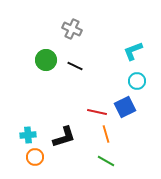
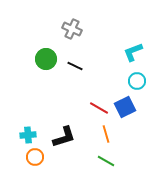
cyan L-shape: moved 1 px down
green circle: moved 1 px up
red line: moved 2 px right, 4 px up; rotated 18 degrees clockwise
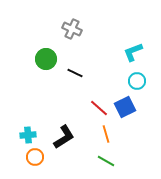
black line: moved 7 px down
red line: rotated 12 degrees clockwise
black L-shape: rotated 15 degrees counterclockwise
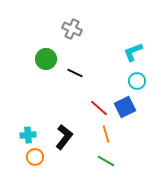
black L-shape: rotated 20 degrees counterclockwise
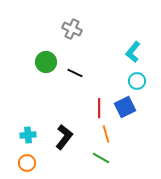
cyan L-shape: rotated 30 degrees counterclockwise
green circle: moved 3 px down
red line: rotated 48 degrees clockwise
orange circle: moved 8 px left, 6 px down
green line: moved 5 px left, 3 px up
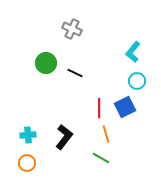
green circle: moved 1 px down
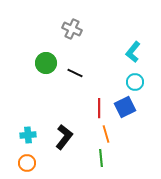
cyan circle: moved 2 px left, 1 px down
green line: rotated 54 degrees clockwise
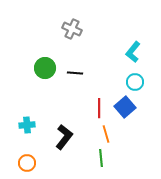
green circle: moved 1 px left, 5 px down
black line: rotated 21 degrees counterclockwise
blue square: rotated 15 degrees counterclockwise
cyan cross: moved 1 px left, 10 px up
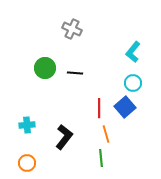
cyan circle: moved 2 px left, 1 px down
